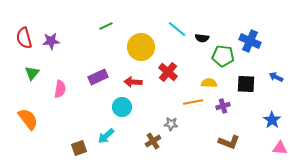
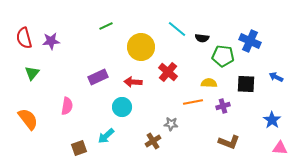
pink semicircle: moved 7 px right, 17 px down
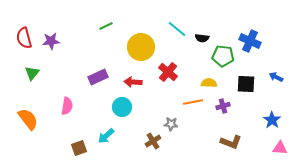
brown L-shape: moved 2 px right
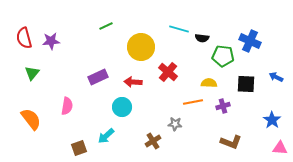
cyan line: moved 2 px right; rotated 24 degrees counterclockwise
orange semicircle: moved 3 px right
gray star: moved 4 px right
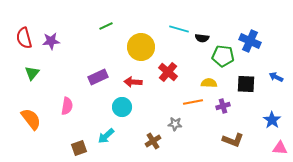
brown L-shape: moved 2 px right, 2 px up
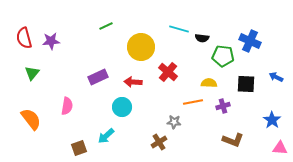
gray star: moved 1 px left, 2 px up
brown cross: moved 6 px right, 1 px down
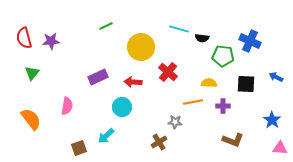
purple cross: rotated 16 degrees clockwise
gray star: moved 1 px right
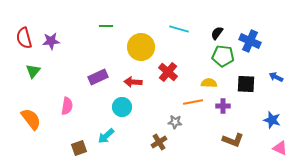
green line: rotated 24 degrees clockwise
black semicircle: moved 15 px right, 5 px up; rotated 120 degrees clockwise
green triangle: moved 1 px right, 2 px up
blue star: rotated 18 degrees counterclockwise
pink triangle: rotated 21 degrees clockwise
